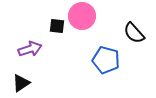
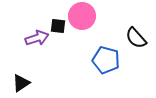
black square: moved 1 px right
black semicircle: moved 2 px right, 5 px down
purple arrow: moved 7 px right, 11 px up
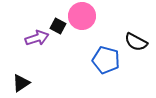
black square: rotated 21 degrees clockwise
black semicircle: moved 4 px down; rotated 20 degrees counterclockwise
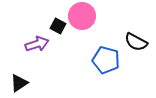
purple arrow: moved 6 px down
black triangle: moved 2 px left
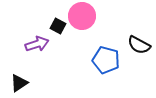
black semicircle: moved 3 px right, 3 px down
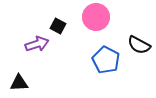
pink circle: moved 14 px right, 1 px down
blue pentagon: rotated 12 degrees clockwise
black triangle: rotated 30 degrees clockwise
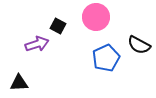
blue pentagon: moved 2 px up; rotated 20 degrees clockwise
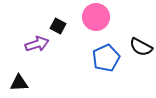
black semicircle: moved 2 px right, 2 px down
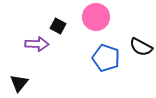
purple arrow: rotated 20 degrees clockwise
blue pentagon: rotated 28 degrees counterclockwise
black triangle: rotated 48 degrees counterclockwise
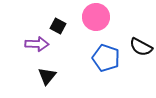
black triangle: moved 28 px right, 7 px up
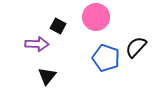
black semicircle: moved 5 px left; rotated 105 degrees clockwise
